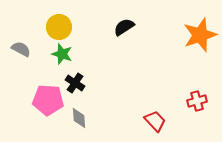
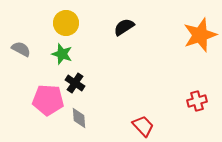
yellow circle: moved 7 px right, 4 px up
red trapezoid: moved 12 px left, 5 px down
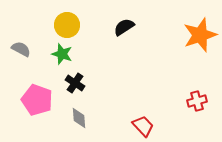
yellow circle: moved 1 px right, 2 px down
pink pentagon: moved 11 px left; rotated 16 degrees clockwise
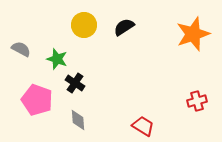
yellow circle: moved 17 px right
orange star: moved 7 px left, 1 px up
green star: moved 5 px left, 5 px down
gray diamond: moved 1 px left, 2 px down
red trapezoid: rotated 15 degrees counterclockwise
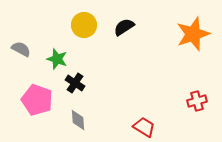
red trapezoid: moved 1 px right, 1 px down
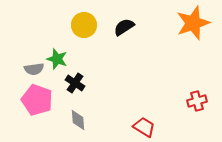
orange star: moved 11 px up
gray semicircle: moved 13 px right, 20 px down; rotated 144 degrees clockwise
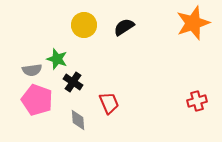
gray semicircle: moved 2 px left, 1 px down
black cross: moved 2 px left, 1 px up
red trapezoid: moved 35 px left, 24 px up; rotated 35 degrees clockwise
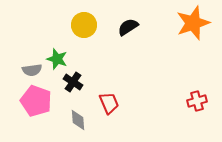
black semicircle: moved 4 px right
pink pentagon: moved 1 px left, 1 px down
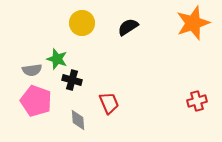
yellow circle: moved 2 px left, 2 px up
black cross: moved 1 px left, 2 px up; rotated 18 degrees counterclockwise
